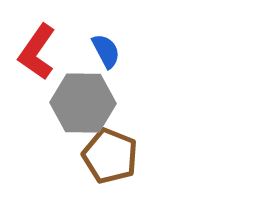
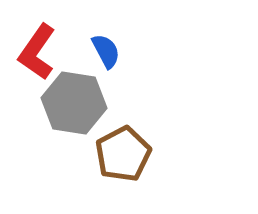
gray hexagon: moved 9 px left; rotated 8 degrees clockwise
brown pentagon: moved 13 px right, 2 px up; rotated 22 degrees clockwise
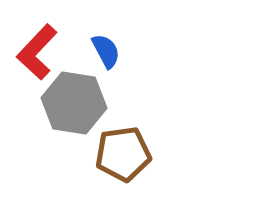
red L-shape: rotated 8 degrees clockwise
brown pentagon: rotated 20 degrees clockwise
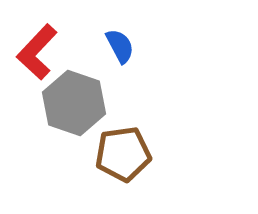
blue semicircle: moved 14 px right, 5 px up
gray hexagon: rotated 10 degrees clockwise
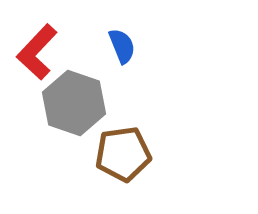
blue semicircle: moved 2 px right; rotated 6 degrees clockwise
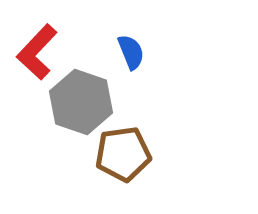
blue semicircle: moved 9 px right, 6 px down
gray hexagon: moved 7 px right, 1 px up
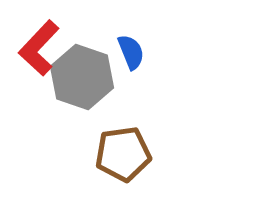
red L-shape: moved 2 px right, 4 px up
gray hexagon: moved 1 px right, 25 px up
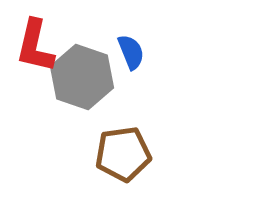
red L-shape: moved 4 px left, 2 px up; rotated 30 degrees counterclockwise
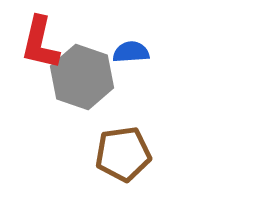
red L-shape: moved 5 px right, 3 px up
blue semicircle: rotated 72 degrees counterclockwise
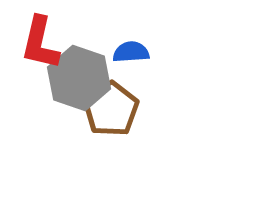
gray hexagon: moved 3 px left, 1 px down
brown pentagon: moved 12 px left, 45 px up; rotated 26 degrees counterclockwise
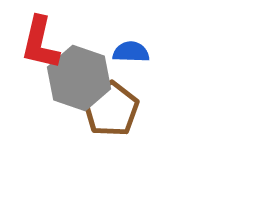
blue semicircle: rotated 6 degrees clockwise
